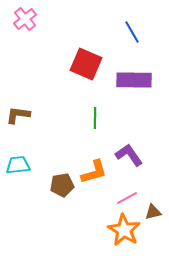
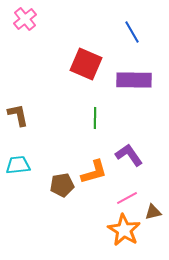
brown L-shape: rotated 70 degrees clockwise
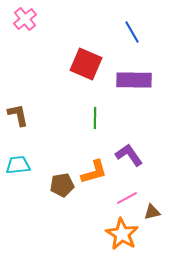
brown triangle: moved 1 px left
orange star: moved 2 px left, 4 px down
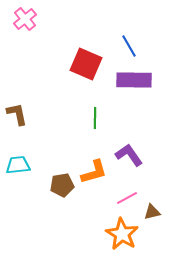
blue line: moved 3 px left, 14 px down
brown L-shape: moved 1 px left, 1 px up
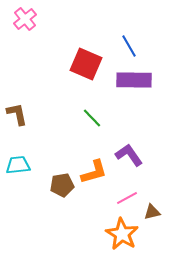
green line: moved 3 px left; rotated 45 degrees counterclockwise
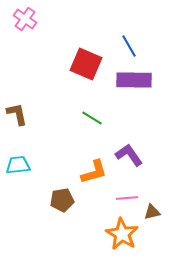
pink cross: rotated 15 degrees counterclockwise
green line: rotated 15 degrees counterclockwise
brown pentagon: moved 15 px down
pink line: rotated 25 degrees clockwise
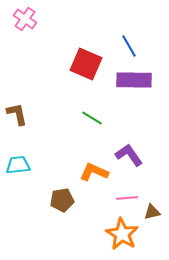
orange L-shape: rotated 140 degrees counterclockwise
